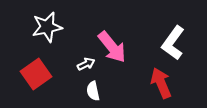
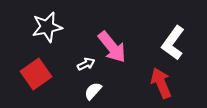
white semicircle: rotated 54 degrees clockwise
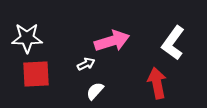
white star: moved 20 px left, 11 px down; rotated 12 degrees clockwise
pink arrow: moved 6 px up; rotated 68 degrees counterclockwise
red square: rotated 32 degrees clockwise
red arrow: moved 4 px left; rotated 12 degrees clockwise
white semicircle: moved 2 px right
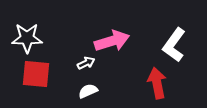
white L-shape: moved 1 px right, 2 px down
white arrow: moved 1 px up
red square: rotated 8 degrees clockwise
white semicircle: moved 7 px left; rotated 24 degrees clockwise
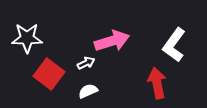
red square: moved 13 px right; rotated 32 degrees clockwise
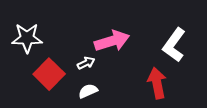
red square: rotated 8 degrees clockwise
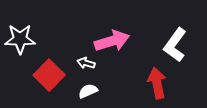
white star: moved 7 px left, 1 px down
white L-shape: moved 1 px right
white arrow: rotated 138 degrees counterclockwise
red square: moved 1 px down
